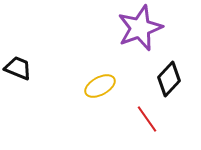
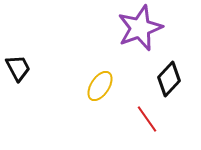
black trapezoid: rotated 40 degrees clockwise
yellow ellipse: rotated 28 degrees counterclockwise
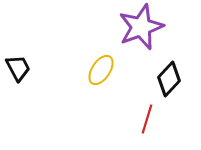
purple star: moved 1 px right, 1 px up
yellow ellipse: moved 1 px right, 16 px up
red line: rotated 52 degrees clockwise
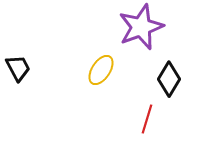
black diamond: rotated 12 degrees counterclockwise
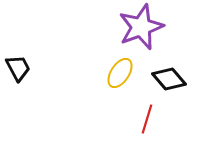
yellow ellipse: moved 19 px right, 3 px down
black diamond: rotated 72 degrees counterclockwise
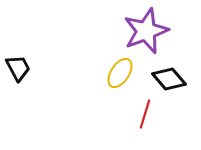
purple star: moved 5 px right, 4 px down
red line: moved 2 px left, 5 px up
